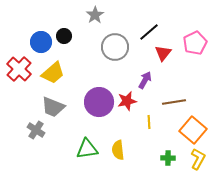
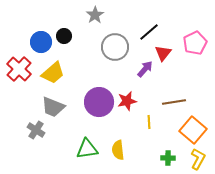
purple arrow: moved 11 px up; rotated 12 degrees clockwise
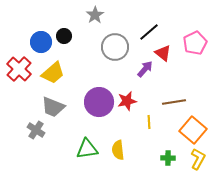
red triangle: rotated 30 degrees counterclockwise
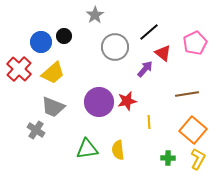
brown line: moved 13 px right, 8 px up
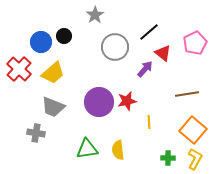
gray cross: moved 3 px down; rotated 24 degrees counterclockwise
yellow L-shape: moved 3 px left
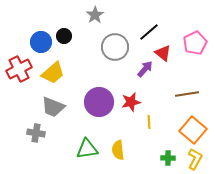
red cross: rotated 20 degrees clockwise
red star: moved 4 px right, 1 px down
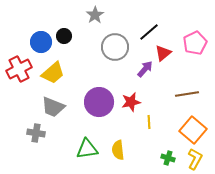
red triangle: rotated 42 degrees clockwise
green cross: rotated 16 degrees clockwise
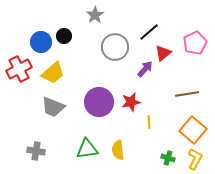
gray cross: moved 18 px down
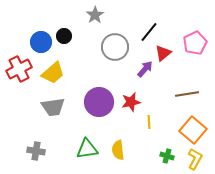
black line: rotated 10 degrees counterclockwise
gray trapezoid: rotated 30 degrees counterclockwise
green cross: moved 1 px left, 2 px up
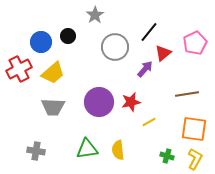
black circle: moved 4 px right
gray trapezoid: rotated 10 degrees clockwise
yellow line: rotated 64 degrees clockwise
orange square: moved 1 px right, 1 px up; rotated 32 degrees counterclockwise
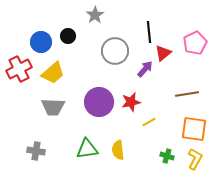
black line: rotated 45 degrees counterclockwise
gray circle: moved 4 px down
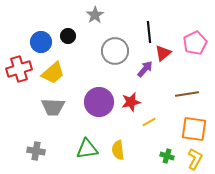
red cross: rotated 10 degrees clockwise
